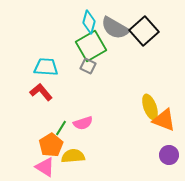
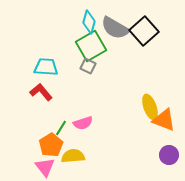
pink triangle: rotated 20 degrees clockwise
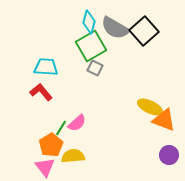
gray square: moved 7 px right, 2 px down
yellow ellipse: rotated 45 degrees counterclockwise
pink semicircle: moved 6 px left; rotated 24 degrees counterclockwise
